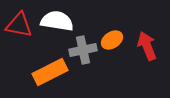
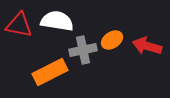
red arrow: rotated 52 degrees counterclockwise
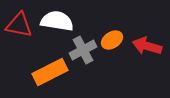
gray cross: rotated 16 degrees counterclockwise
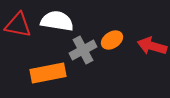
red triangle: moved 1 px left
red arrow: moved 5 px right
orange rectangle: moved 2 px left, 1 px down; rotated 16 degrees clockwise
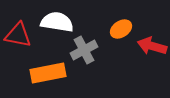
white semicircle: moved 1 px down
red triangle: moved 10 px down
orange ellipse: moved 9 px right, 11 px up
gray cross: moved 1 px right
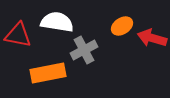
orange ellipse: moved 1 px right, 3 px up
red arrow: moved 8 px up
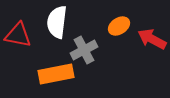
white semicircle: rotated 92 degrees counterclockwise
orange ellipse: moved 3 px left
red arrow: moved 1 px down; rotated 12 degrees clockwise
orange rectangle: moved 8 px right, 1 px down
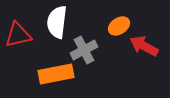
red triangle: rotated 24 degrees counterclockwise
red arrow: moved 8 px left, 7 px down
